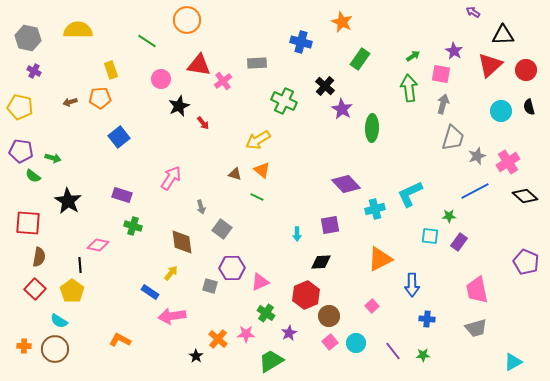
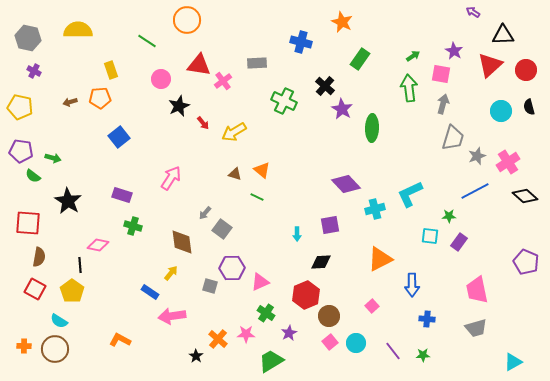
yellow arrow at (258, 140): moved 24 px left, 8 px up
gray arrow at (201, 207): moved 4 px right, 6 px down; rotated 56 degrees clockwise
red square at (35, 289): rotated 15 degrees counterclockwise
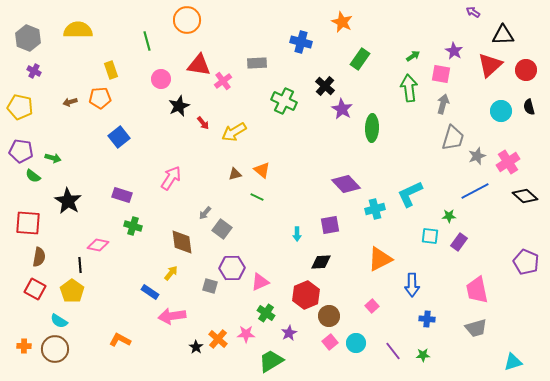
gray hexagon at (28, 38): rotated 10 degrees clockwise
green line at (147, 41): rotated 42 degrees clockwise
brown triangle at (235, 174): rotated 32 degrees counterclockwise
black star at (196, 356): moved 9 px up
cyan triangle at (513, 362): rotated 12 degrees clockwise
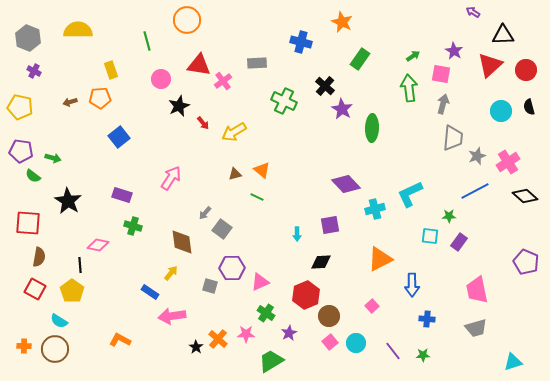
gray trapezoid at (453, 138): rotated 12 degrees counterclockwise
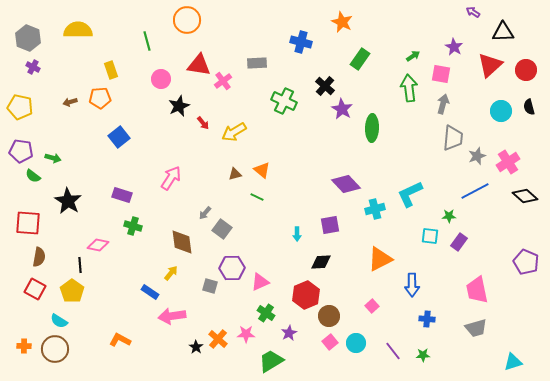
black triangle at (503, 35): moved 3 px up
purple star at (454, 51): moved 4 px up
purple cross at (34, 71): moved 1 px left, 4 px up
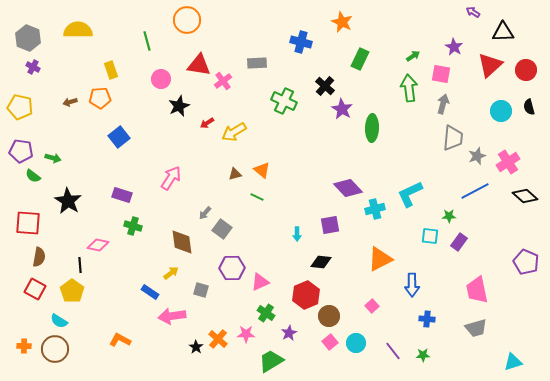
green rectangle at (360, 59): rotated 10 degrees counterclockwise
red arrow at (203, 123): moved 4 px right; rotated 96 degrees clockwise
purple diamond at (346, 184): moved 2 px right, 4 px down
black diamond at (321, 262): rotated 10 degrees clockwise
yellow arrow at (171, 273): rotated 14 degrees clockwise
gray square at (210, 286): moved 9 px left, 4 px down
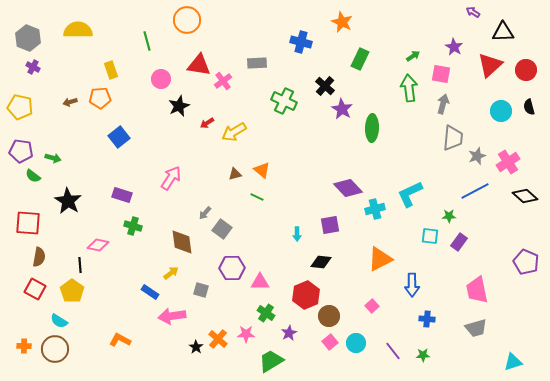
pink triangle at (260, 282): rotated 24 degrees clockwise
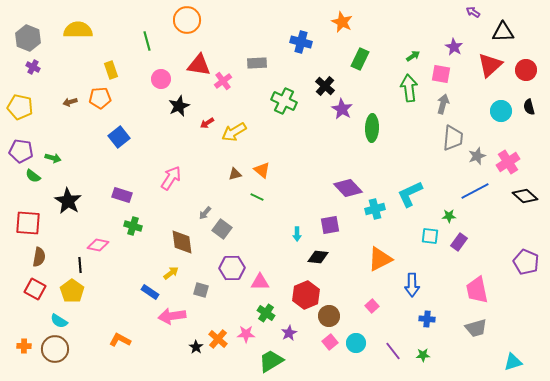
black diamond at (321, 262): moved 3 px left, 5 px up
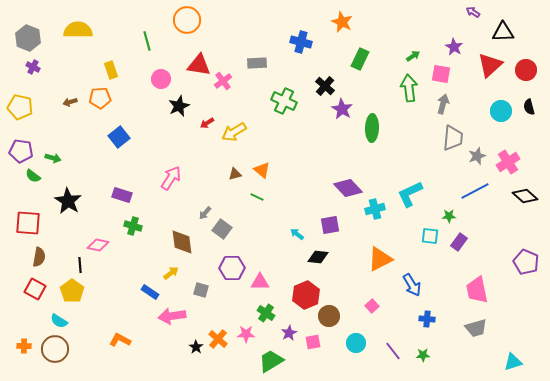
cyan arrow at (297, 234): rotated 128 degrees clockwise
blue arrow at (412, 285): rotated 30 degrees counterclockwise
pink square at (330, 342): moved 17 px left; rotated 28 degrees clockwise
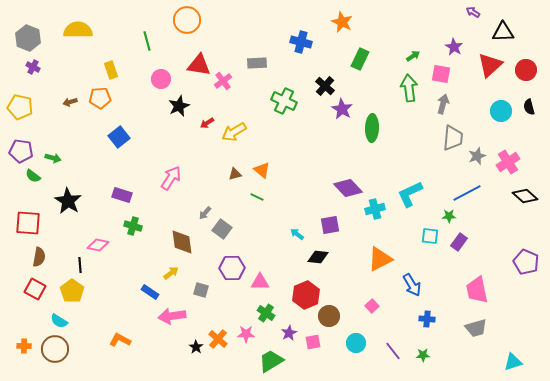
blue line at (475, 191): moved 8 px left, 2 px down
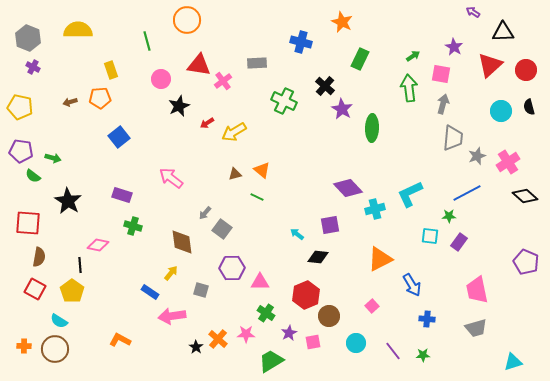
pink arrow at (171, 178): rotated 85 degrees counterclockwise
yellow arrow at (171, 273): rotated 14 degrees counterclockwise
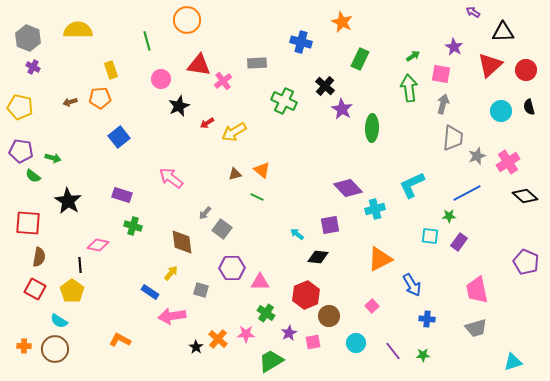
cyan L-shape at (410, 194): moved 2 px right, 9 px up
